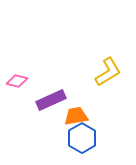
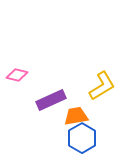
yellow L-shape: moved 6 px left, 14 px down
pink diamond: moved 6 px up
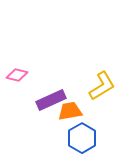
orange trapezoid: moved 6 px left, 5 px up
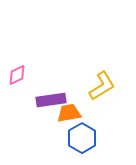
pink diamond: rotated 40 degrees counterclockwise
purple rectangle: rotated 16 degrees clockwise
orange trapezoid: moved 1 px left, 2 px down
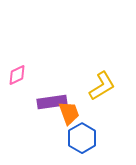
purple rectangle: moved 1 px right, 2 px down
orange trapezoid: rotated 80 degrees clockwise
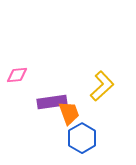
pink diamond: rotated 20 degrees clockwise
yellow L-shape: rotated 12 degrees counterclockwise
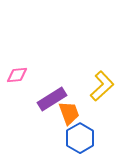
purple rectangle: moved 3 px up; rotated 24 degrees counterclockwise
blue hexagon: moved 2 px left
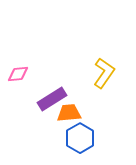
pink diamond: moved 1 px right, 1 px up
yellow L-shape: moved 2 px right, 13 px up; rotated 12 degrees counterclockwise
orange trapezoid: rotated 75 degrees counterclockwise
